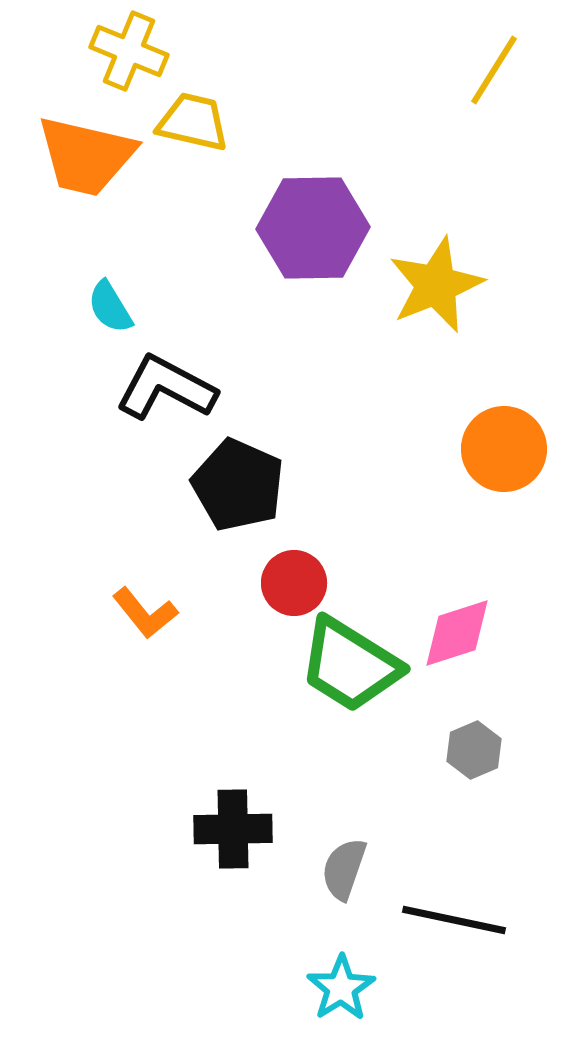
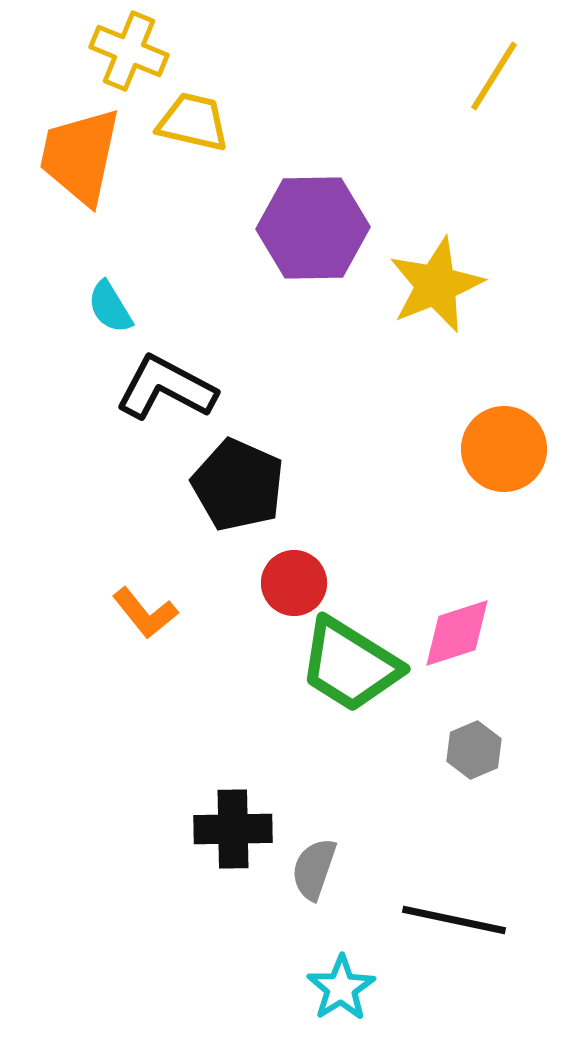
yellow line: moved 6 px down
orange trapezoid: moved 6 px left; rotated 89 degrees clockwise
gray semicircle: moved 30 px left
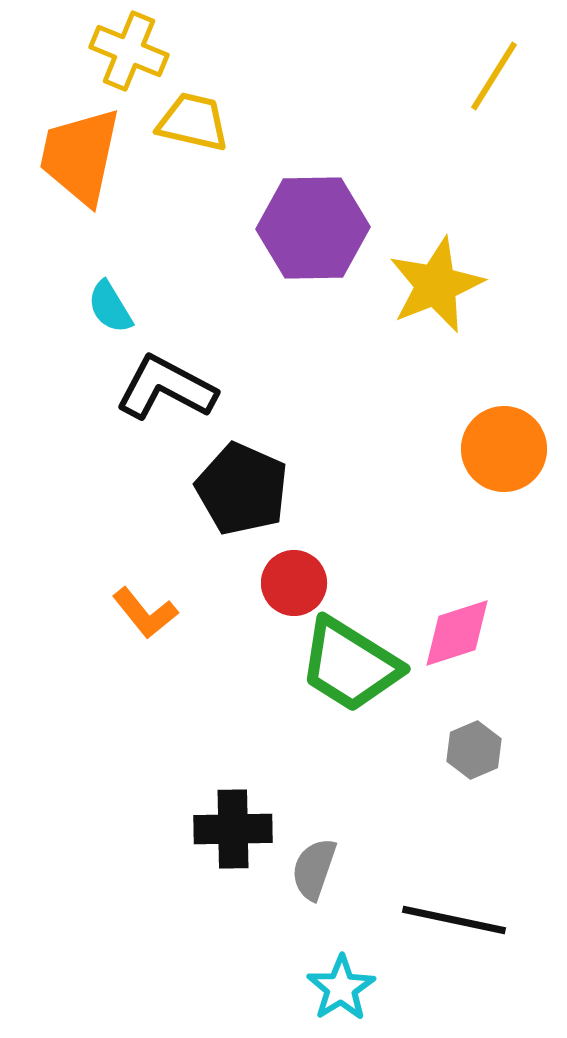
black pentagon: moved 4 px right, 4 px down
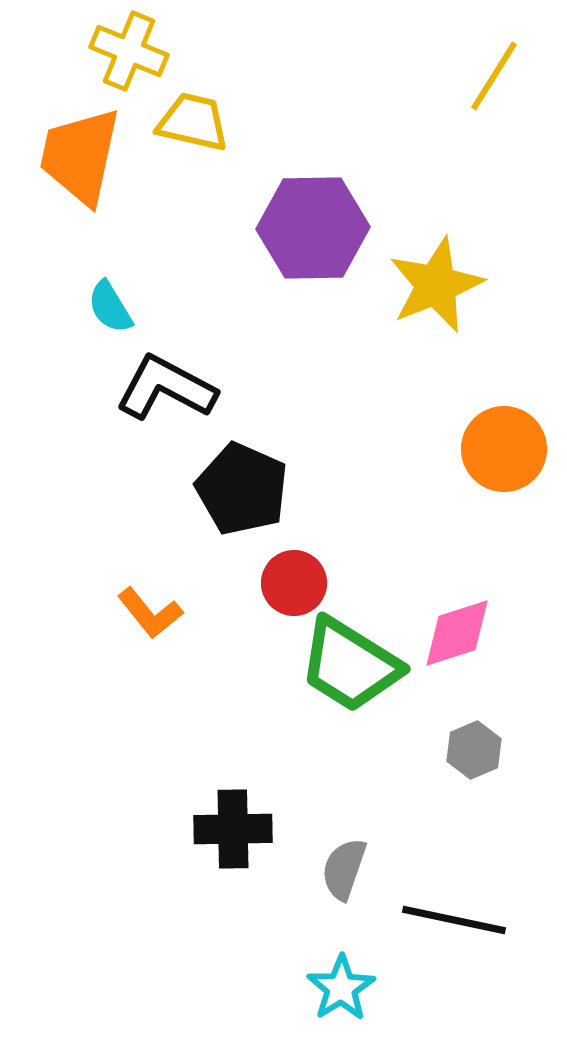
orange L-shape: moved 5 px right
gray semicircle: moved 30 px right
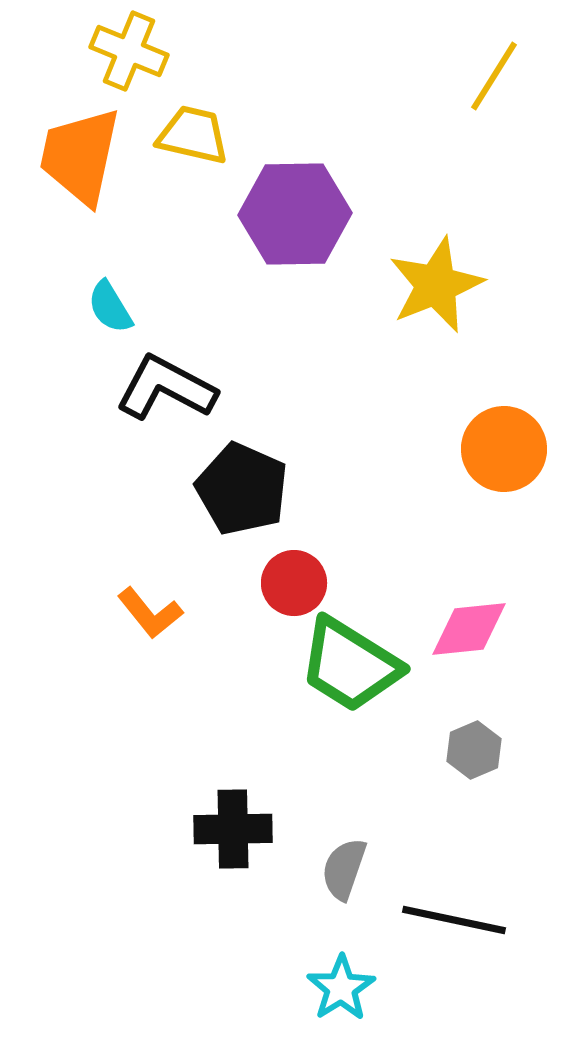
yellow trapezoid: moved 13 px down
purple hexagon: moved 18 px left, 14 px up
pink diamond: moved 12 px right, 4 px up; rotated 12 degrees clockwise
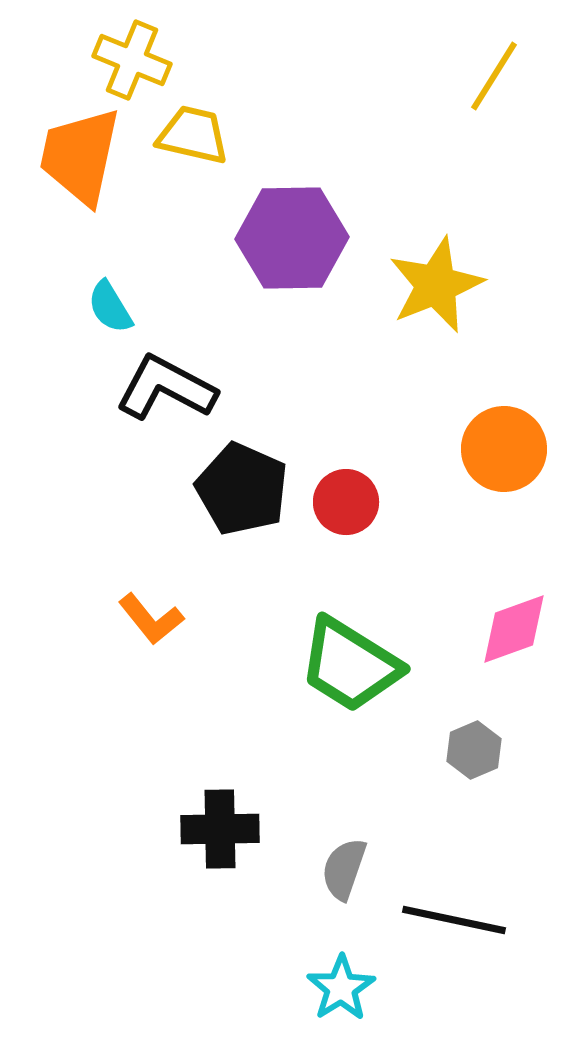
yellow cross: moved 3 px right, 9 px down
purple hexagon: moved 3 px left, 24 px down
red circle: moved 52 px right, 81 px up
orange L-shape: moved 1 px right, 6 px down
pink diamond: moved 45 px right; rotated 14 degrees counterclockwise
black cross: moved 13 px left
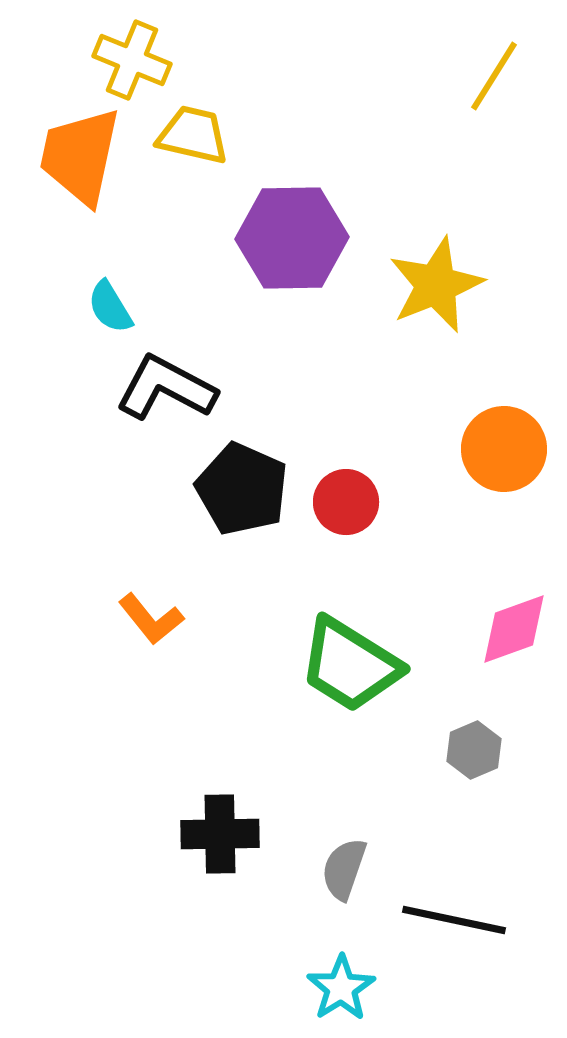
black cross: moved 5 px down
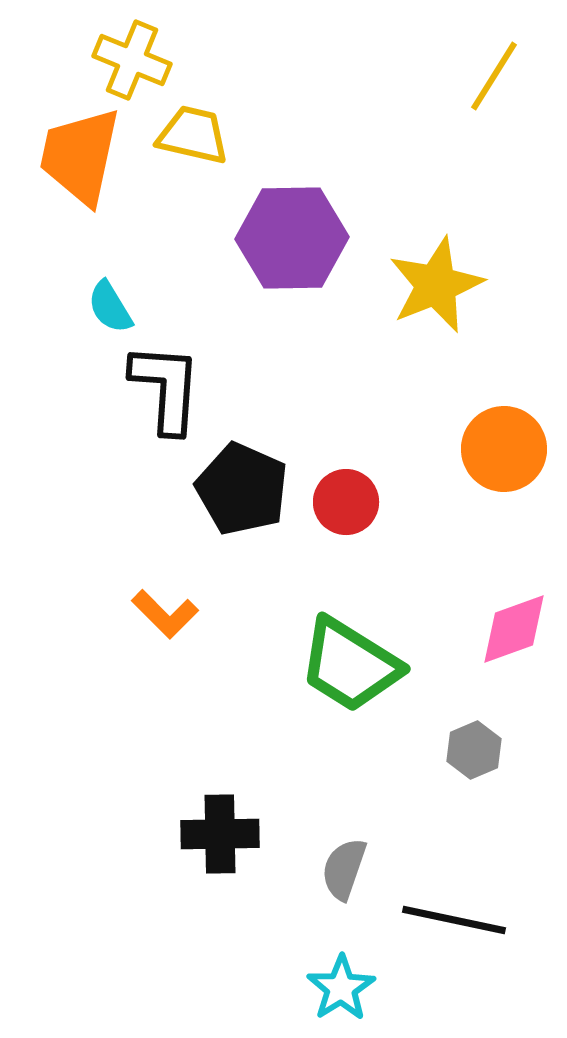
black L-shape: rotated 66 degrees clockwise
orange L-shape: moved 14 px right, 5 px up; rotated 6 degrees counterclockwise
